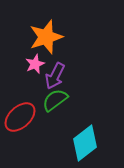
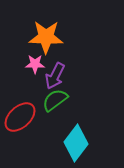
orange star: rotated 20 degrees clockwise
pink star: rotated 24 degrees clockwise
cyan diamond: moved 9 px left; rotated 15 degrees counterclockwise
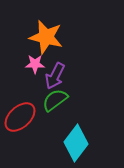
orange star: rotated 12 degrees clockwise
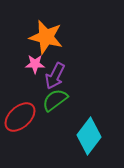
cyan diamond: moved 13 px right, 7 px up
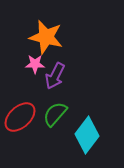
green semicircle: moved 14 px down; rotated 12 degrees counterclockwise
cyan diamond: moved 2 px left, 1 px up
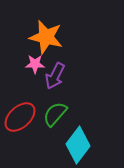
cyan diamond: moved 9 px left, 10 px down
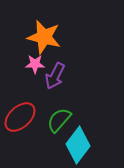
orange star: moved 2 px left
green semicircle: moved 4 px right, 6 px down
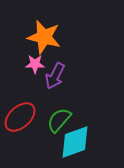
cyan diamond: moved 3 px left, 3 px up; rotated 33 degrees clockwise
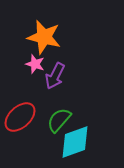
pink star: rotated 18 degrees clockwise
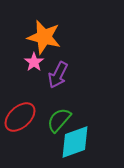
pink star: moved 1 px left, 2 px up; rotated 18 degrees clockwise
purple arrow: moved 3 px right, 1 px up
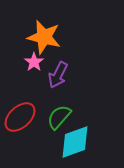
green semicircle: moved 3 px up
